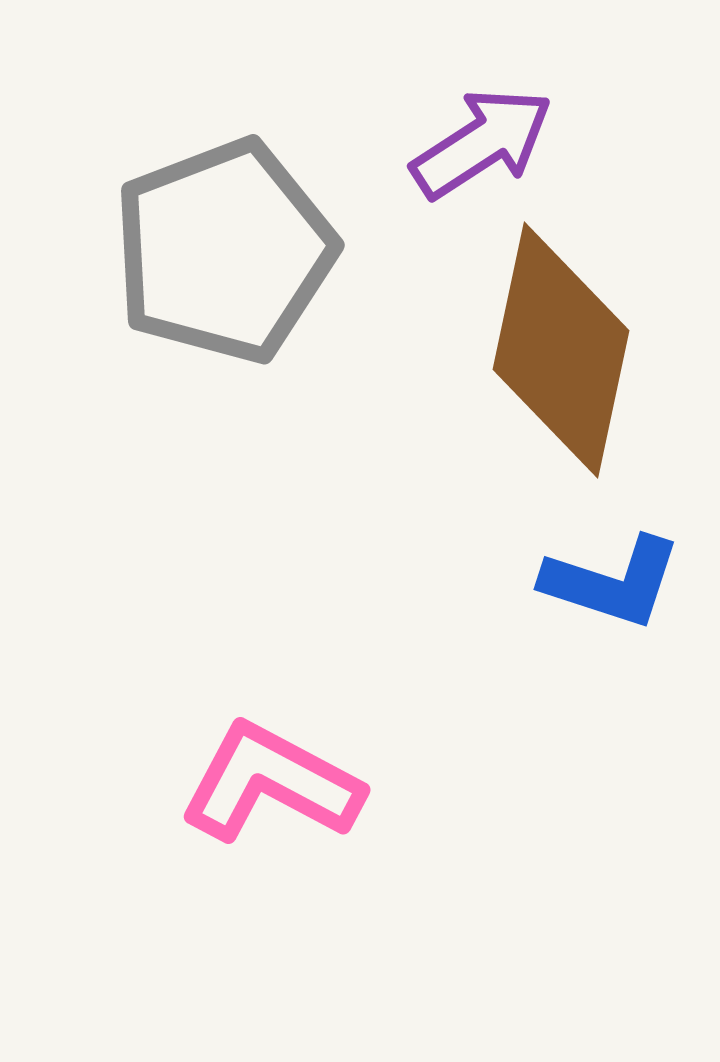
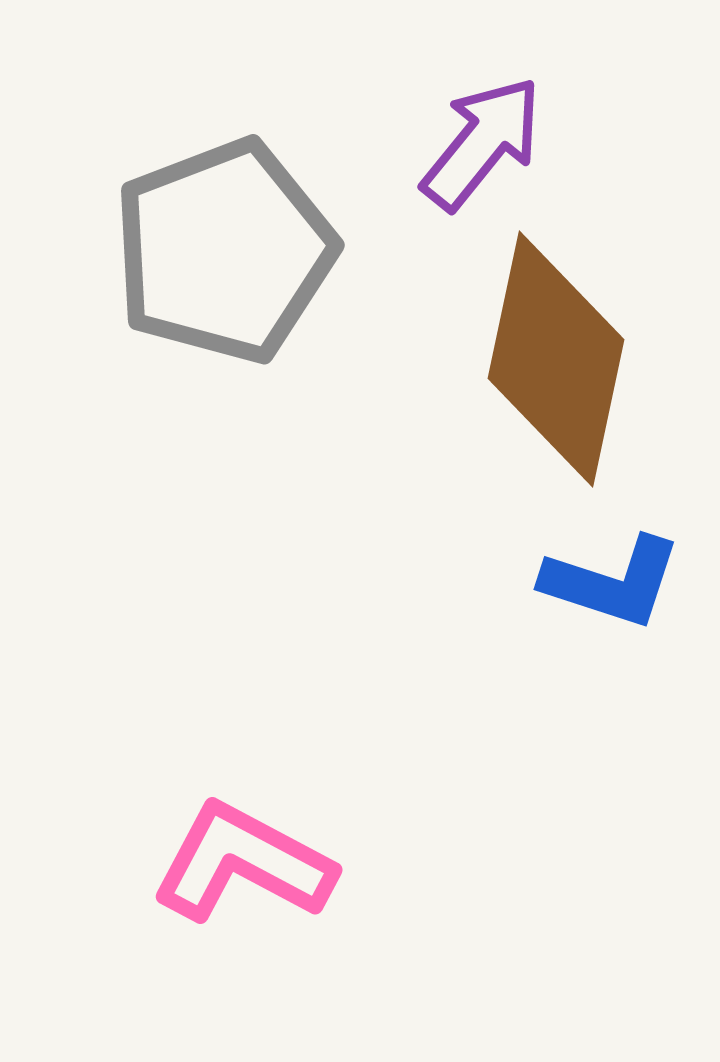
purple arrow: rotated 18 degrees counterclockwise
brown diamond: moved 5 px left, 9 px down
pink L-shape: moved 28 px left, 80 px down
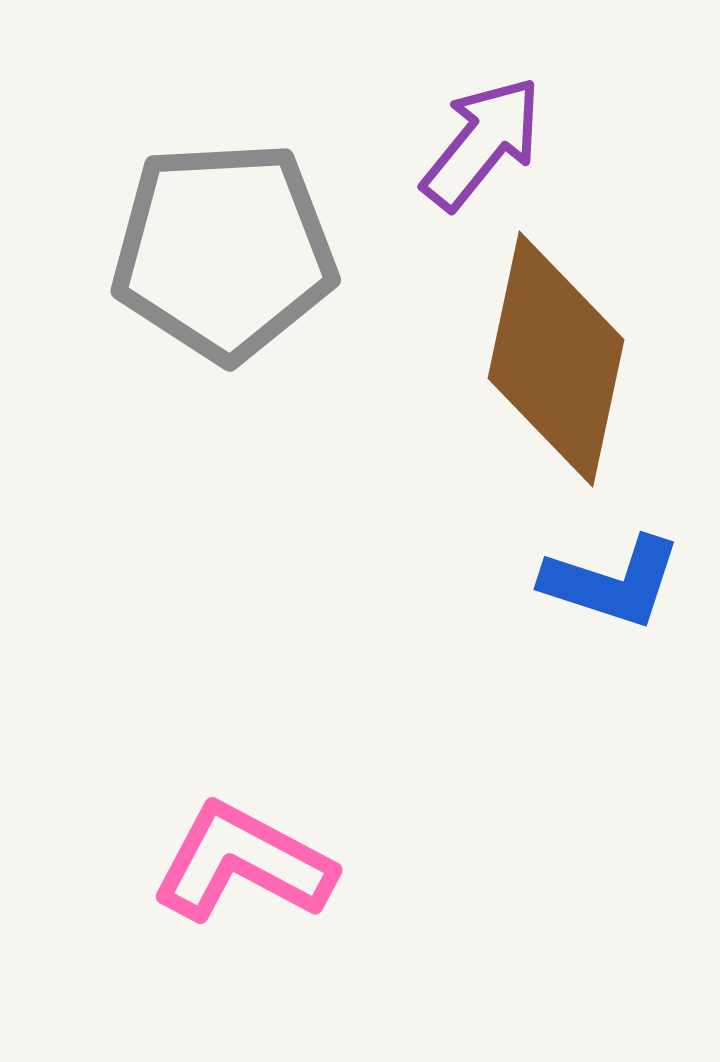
gray pentagon: rotated 18 degrees clockwise
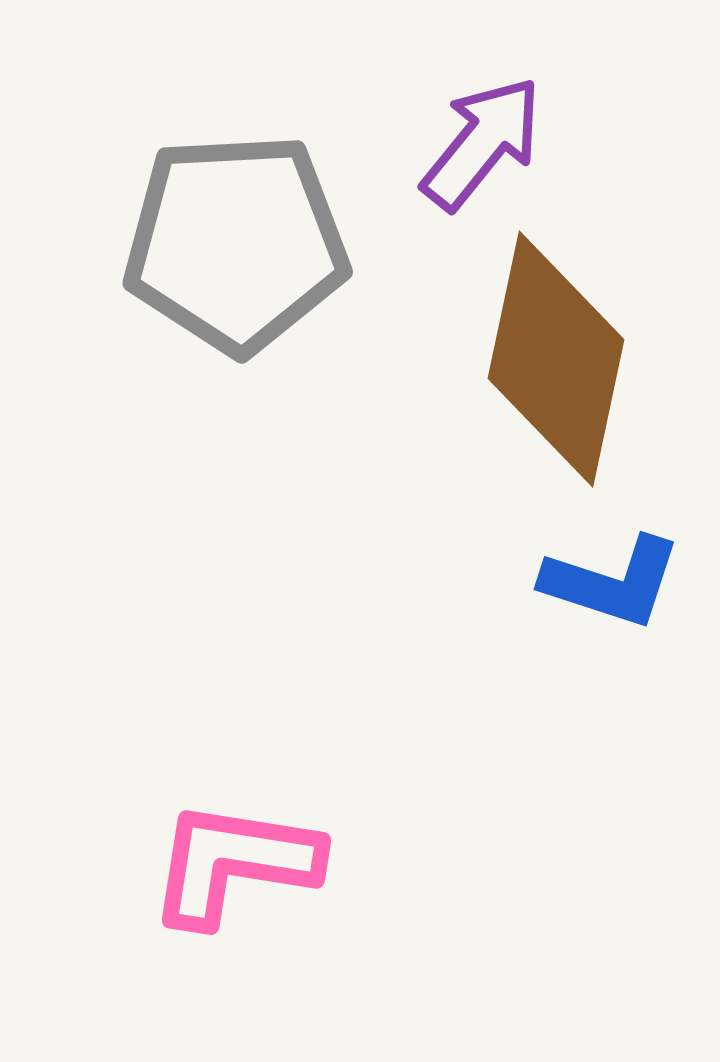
gray pentagon: moved 12 px right, 8 px up
pink L-shape: moved 9 px left; rotated 19 degrees counterclockwise
